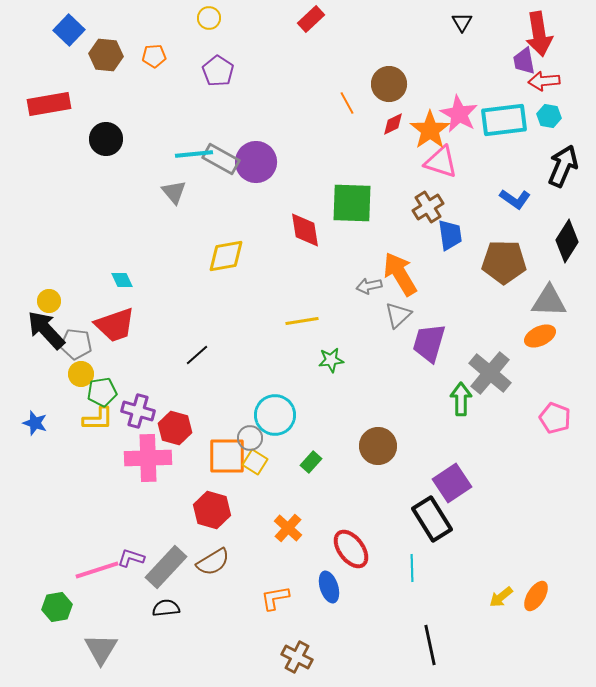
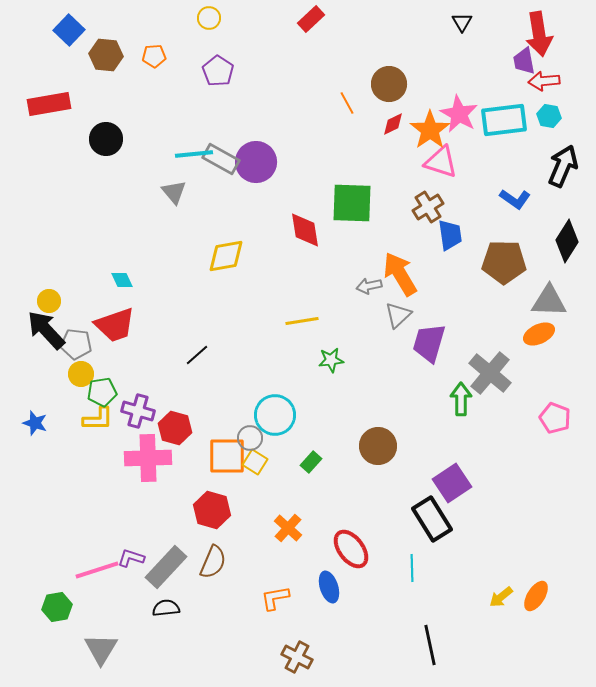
orange ellipse at (540, 336): moved 1 px left, 2 px up
brown semicircle at (213, 562): rotated 36 degrees counterclockwise
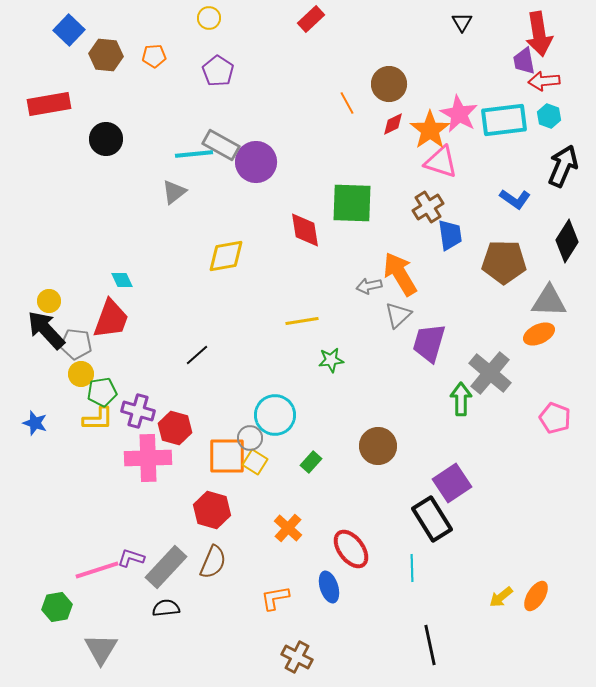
cyan hexagon at (549, 116): rotated 10 degrees clockwise
gray rectangle at (221, 159): moved 14 px up
gray triangle at (174, 192): rotated 32 degrees clockwise
red trapezoid at (115, 325): moved 4 px left, 6 px up; rotated 51 degrees counterclockwise
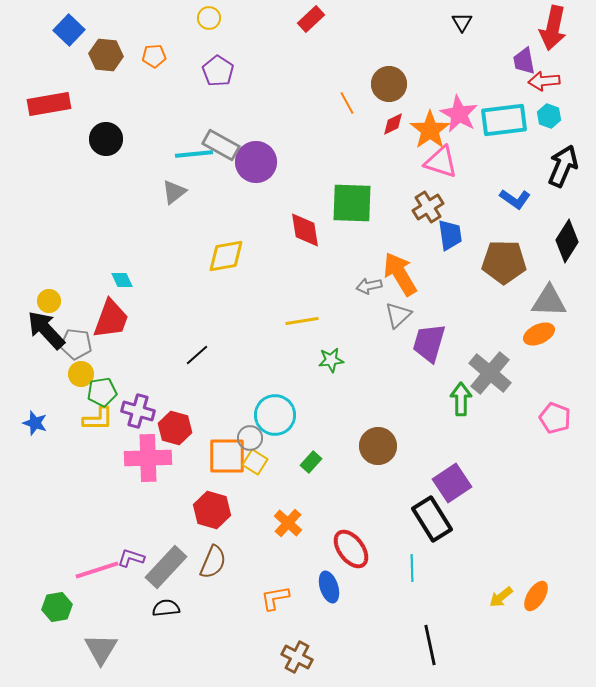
red arrow at (539, 34): moved 14 px right, 6 px up; rotated 21 degrees clockwise
orange cross at (288, 528): moved 5 px up
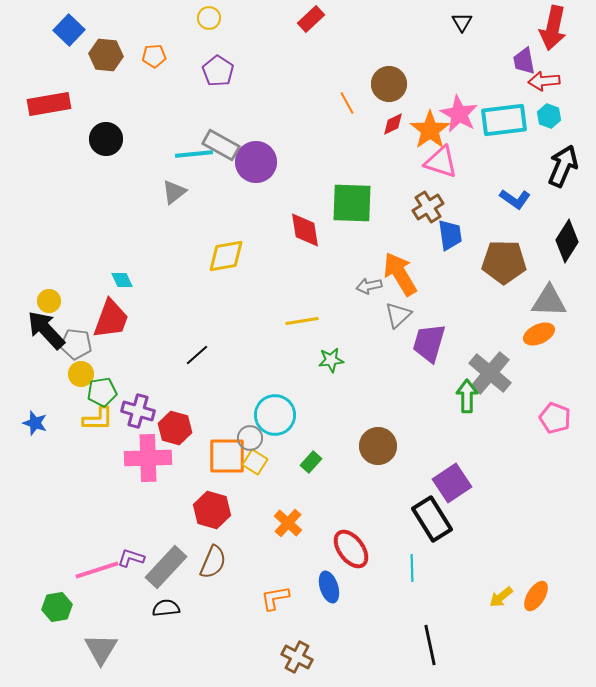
green arrow at (461, 399): moved 6 px right, 3 px up
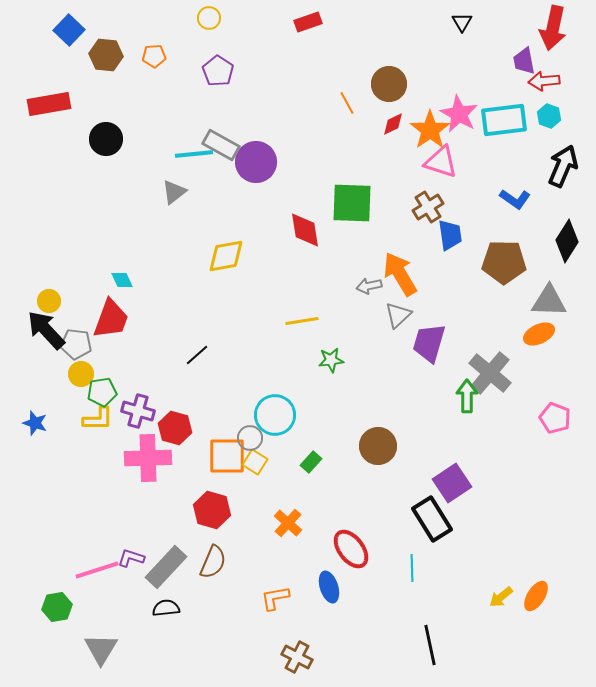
red rectangle at (311, 19): moved 3 px left, 3 px down; rotated 24 degrees clockwise
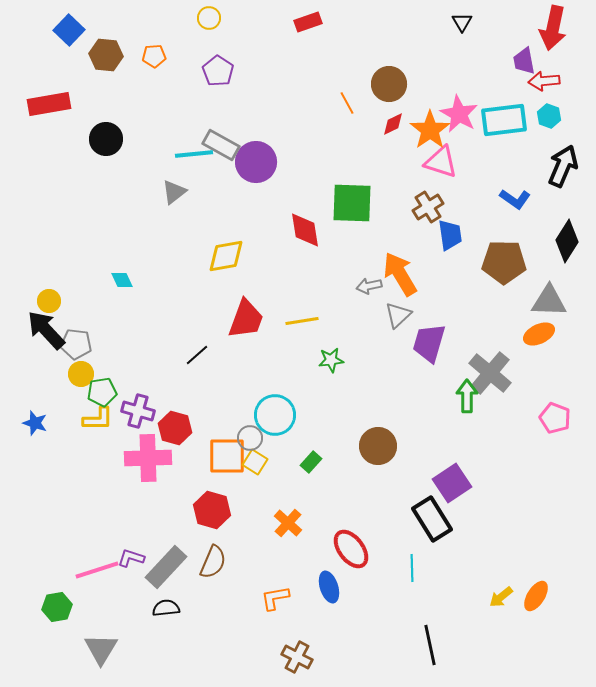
red trapezoid at (111, 319): moved 135 px right
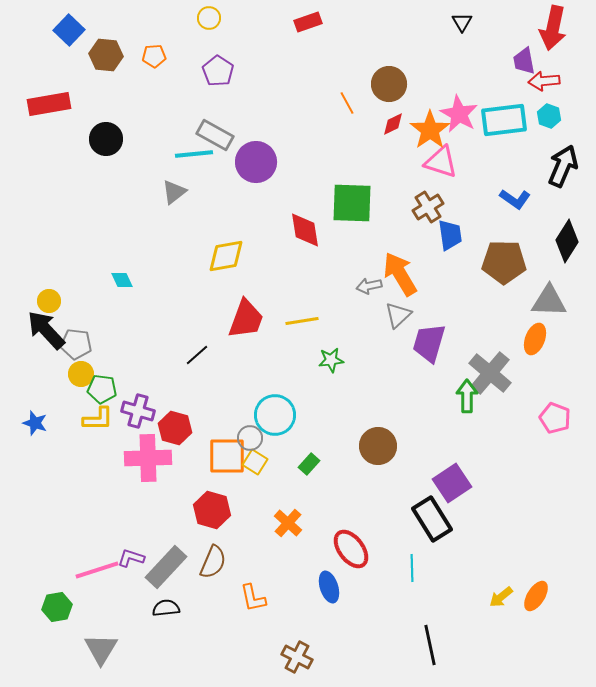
gray rectangle at (221, 145): moved 6 px left, 10 px up
orange ellipse at (539, 334): moved 4 px left, 5 px down; rotated 44 degrees counterclockwise
green pentagon at (102, 392): moved 3 px up; rotated 16 degrees clockwise
green rectangle at (311, 462): moved 2 px left, 2 px down
orange L-shape at (275, 598): moved 22 px left; rotated 92 degrees counterclockwise
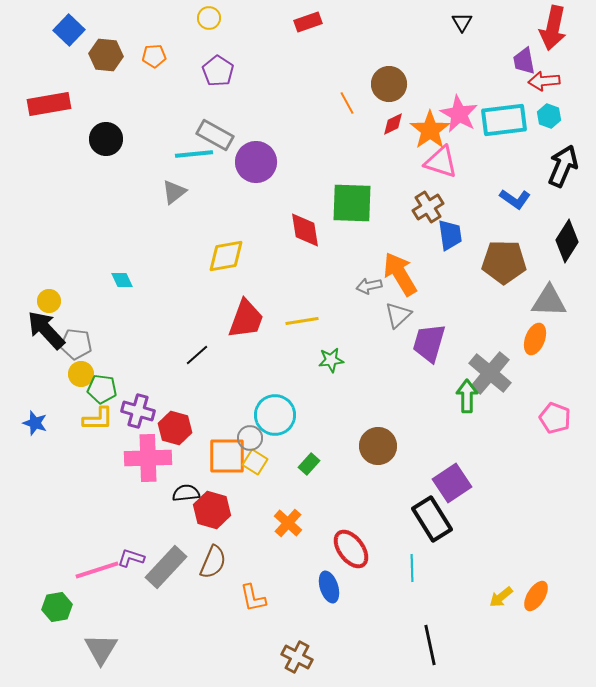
black semicircle at (166, 608): moved 20 px right, 115 px up
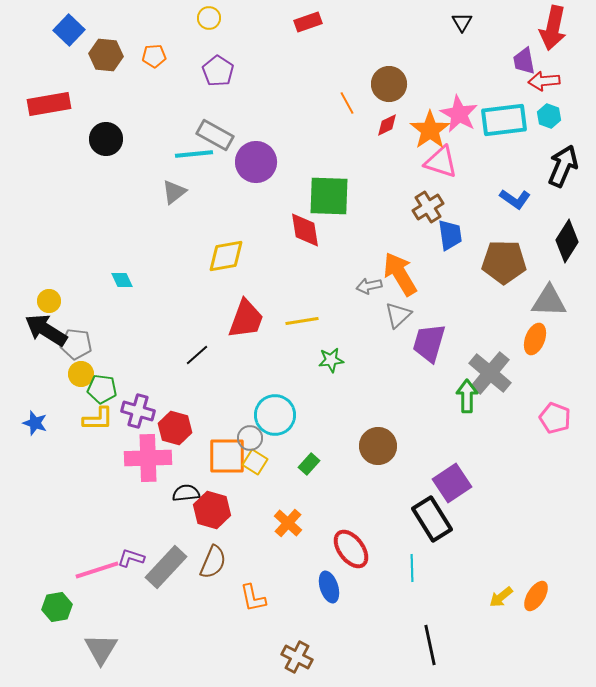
red diamond at (393, 124): moved 6 px left, 1 px down
green square at (352, 203): moved 23 px left, 7 px up
black arrow at (46, 330): rotated 15 degrees counterclockwise
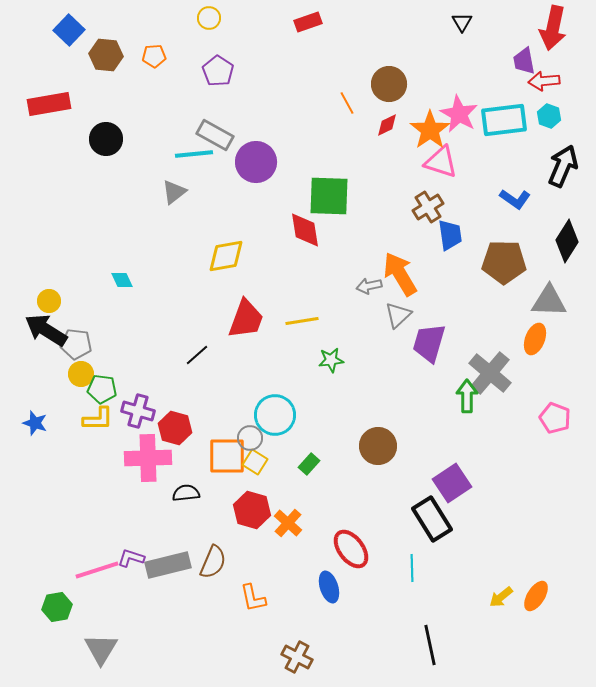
red hexagon at (212, 510): moved 40 px right
gray rectangle at (166, 567): moved 2 px right, 2 px up; rotated 33 degrees clockwise
